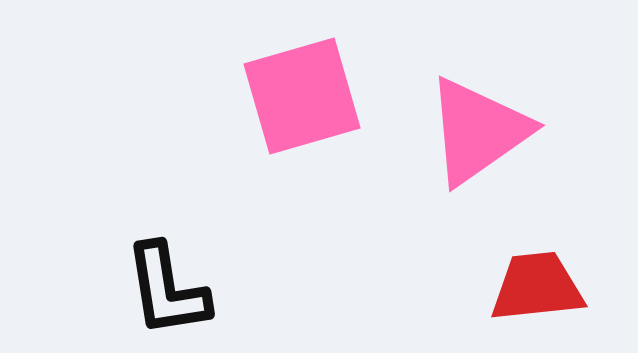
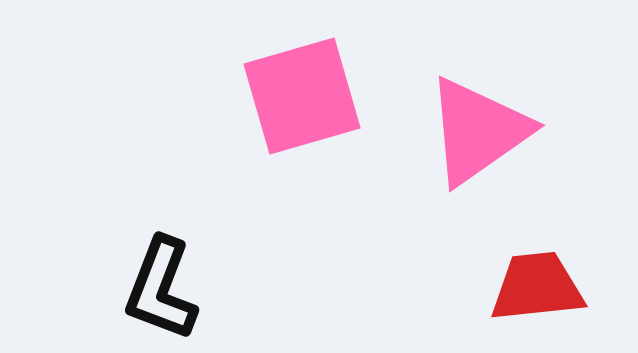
black L-shape: moved 6 px left, 1 px up; rotated 30 degrees clockwise
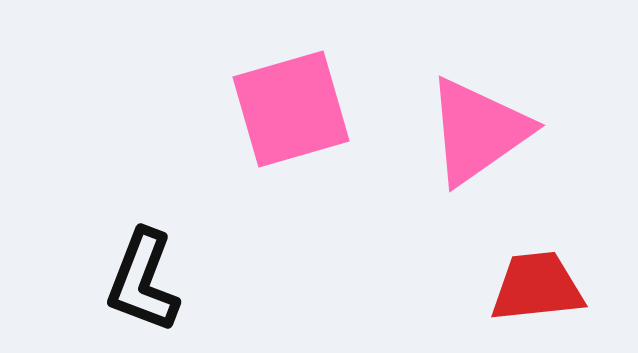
pink square: moved 11 px left, 13 px down
black L-shape: moved 18 px left, 8 px up
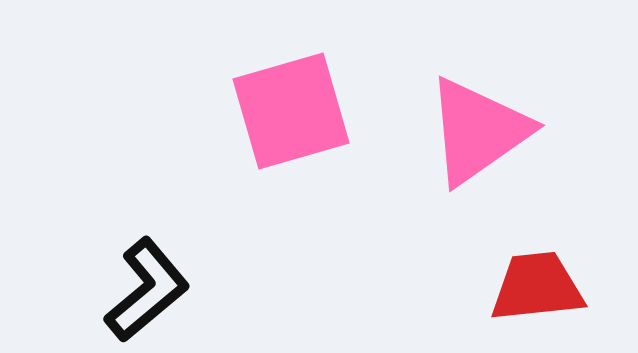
pink square: moved 2 px down
black L-shape: moved 4 px right, 9 px down; rotated 151 degrees counterclockwise
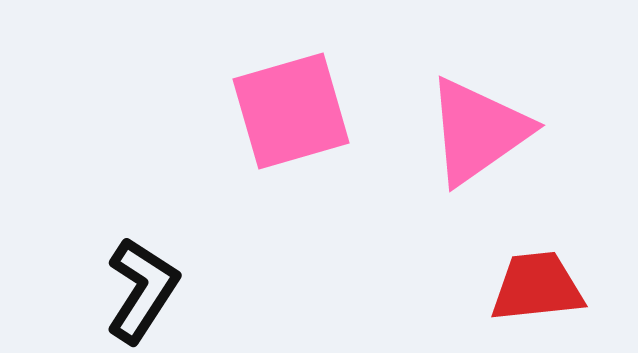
black L-shape: moved 5 px left; rotated 17 degrees counterclockwise
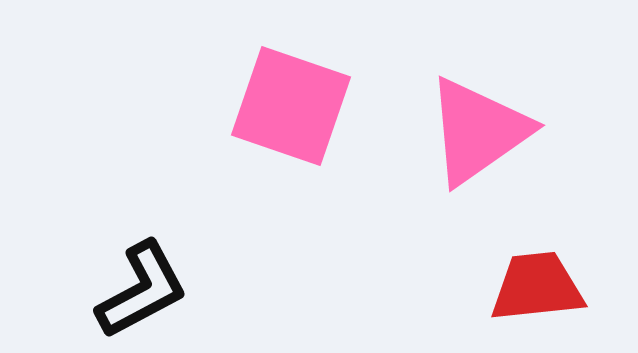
pink square: moved 5 px up; rotated 35 degrees clockwise
black L-shape: rotated 29 degrees clockwise
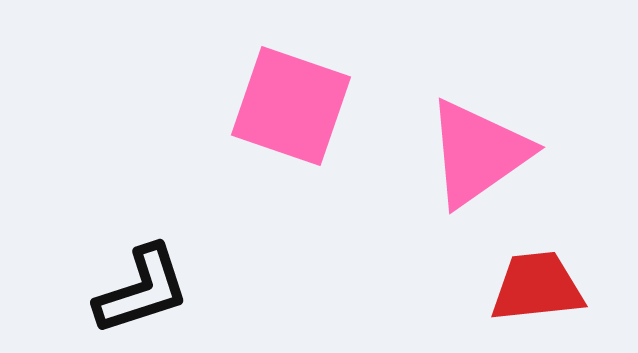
pink triangle: moved 22 px down
black L-shape: rotated 10 degrees clockwise
